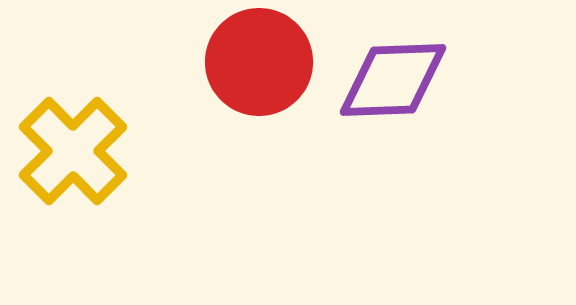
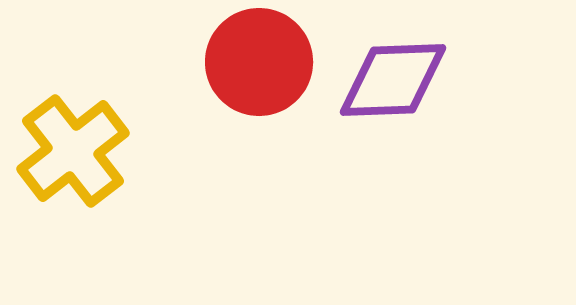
yellow cross: rotated 7 degrees clockwise
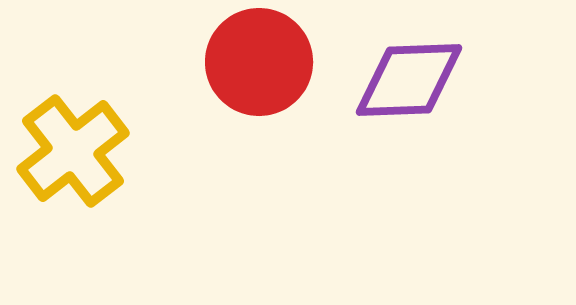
purple diamond: moved 16 px right
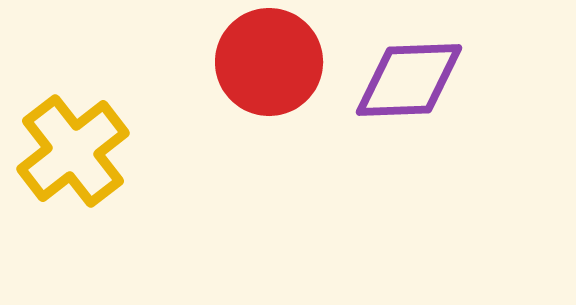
red circle: moved 10 px right
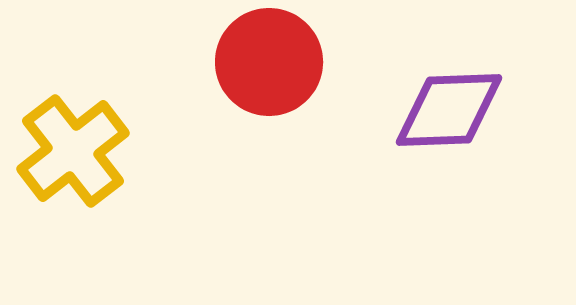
purple diamond: moved 40 px right, 30 px down
